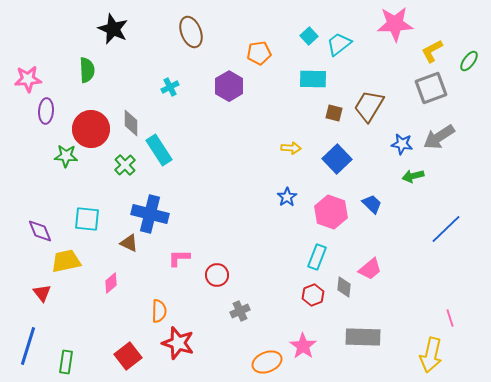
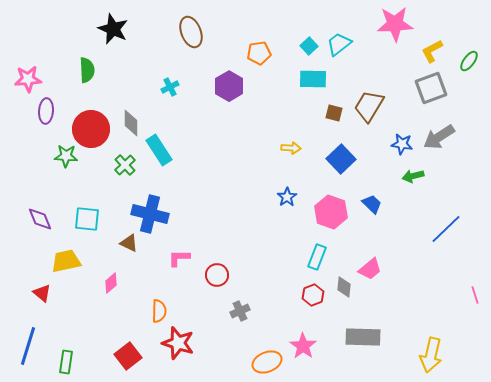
cyan square at (309, 36): moved 10 px down
blue square at (337, 159): moved 4 px right
purple diamond at (40, 231): moved 12 px up
red triangle at (42, 293): rotated 12 degrees counterclockwise
pink line at (450, 318): moved 25 px right, 23 px up
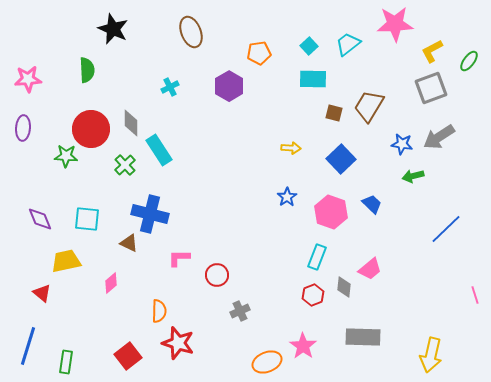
cyan trapezoid at (339, 44): moved 9 px right
purple ellipse at (46, 111): moved 23 px left, 17 px down
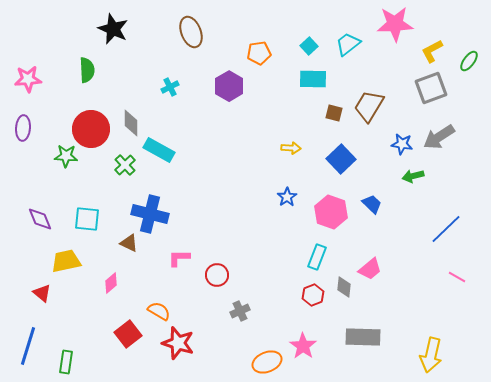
cyan rectangle at (159, 150): rotated 28 degrees counterclockwise
pink line at (475, 295): moved 18 px left, 18 px up; rotated 42 degrees counterclockwise
orange semicircle at (159, 311): rotated 60 degrees counterclockwise
red square at (128, 356): moved 22 px up
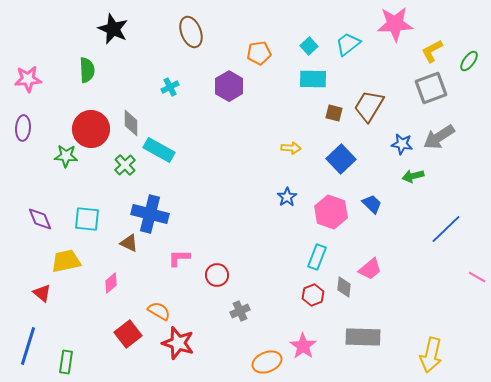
pink line at (457, 277): moved 20 px right
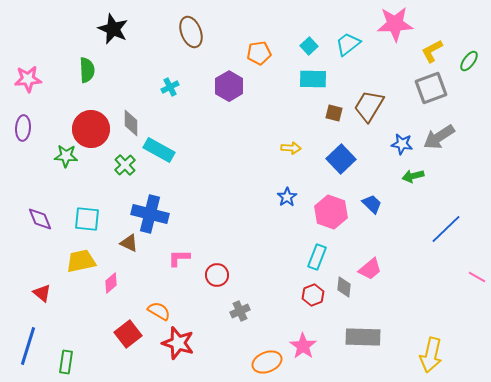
yellow trapezoid at (66, 261): moved 15 px right
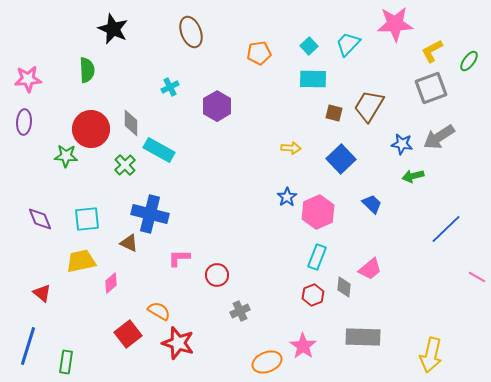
cyan trapezoid at (348, 44): rotated 8 degrees counterclockwise
purple hexagon at (229, 86): moved 12 px left, 20 px down
purple ellipse at (23, 128): moved 1 px right, 6 px up
pink hexagon at (331, 212): moved 13 px left; rotated 16 degrees clockwise
cyan square at (87, 219): rotated 12 degrees counterclockwise
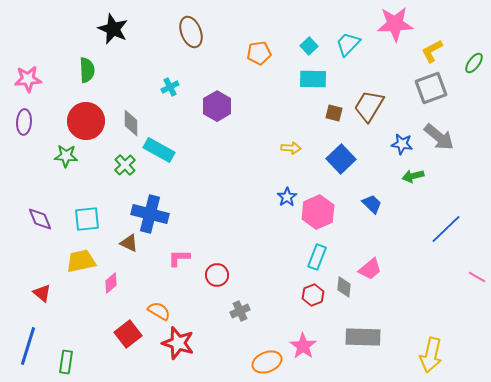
green ellipse at (469, 61): moved 5 px right, 2 px down
red circle at (91, 129): moved 5 px left, 8 px up
gray arrow at (439, 137): rotated 108 degrees counterclockwise
